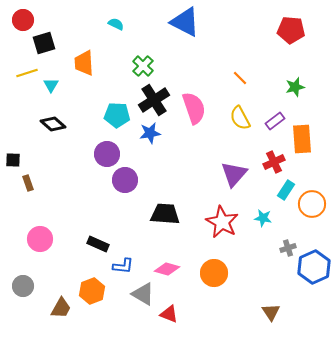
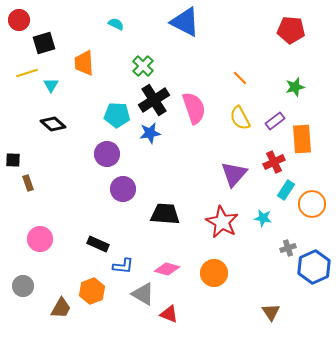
red circle at (23, 20): moved 4 px left
purple circle at (125, 180): moved 2 px left, 9 px down
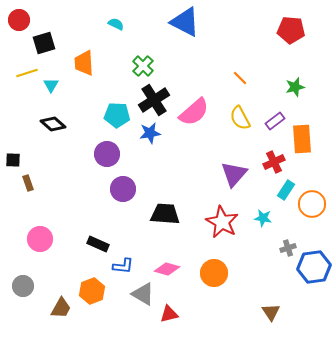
pink semicircle at (194, 108): moved 4 px down; rotated 68 degrees clockwise
blue hexagon at (314, 267): rotated 16 degrees clockwise
red triangle at (169, 314): rotated 36 degrees counterclockwise
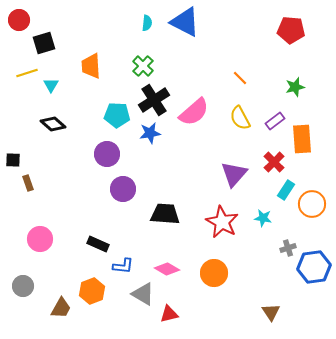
cyan semicircle at (116, 24): moved 31 px right, 1 px up; rotated 70 degrees clockwise
orange trapezoid at (84, 63): moved 7 px right, 3 px down
red cross at (274, 162): rotated 20 degrees counterclockwise
pink diamond at (167, 269): rotated 15 degrees clockwise
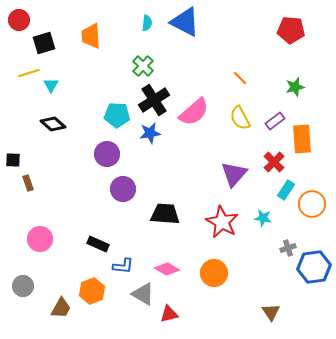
orange trapezoid at (91, 66): moved 30 px up
yellow line at (27, 73): moved 2 px right
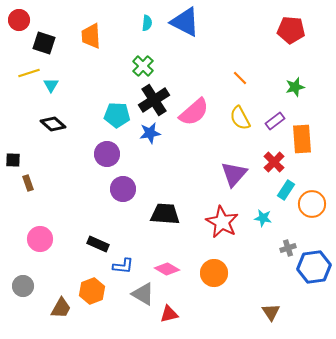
black square at (44, 43): rotated 35 degrees clockwise
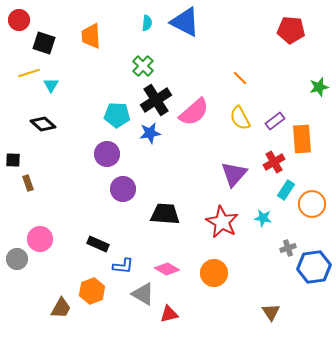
green star at (295, 87): moved 24 px right
black cross at (154, 100): moved 2 px right
black diamond at (53, 124): moved 10 px left
red cross at (274, 162): rotated 15 degrees clockwise
gray circle at (23, 286): moved 6 px left, 27 px up
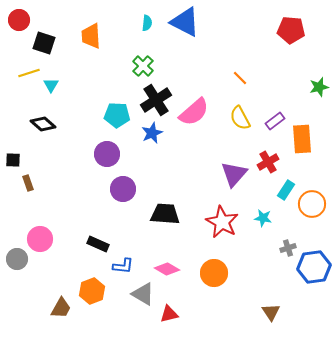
blue star at (150, 133): moved 2 px right; rotated 15 degrees counterclockwise
red cross at (274, 162): moved 6 px left
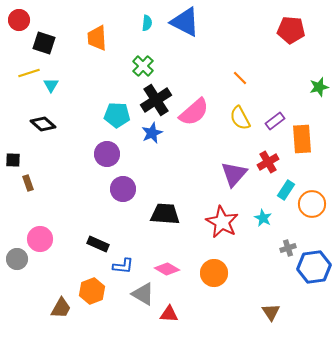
orange trapezoid at (91, 36): moved 6 px right, 2 px down
cyan star at (263, 218): rotated 18 degrees clockwise
red triangle at (169, 314): rotated 18 degrees clockwise
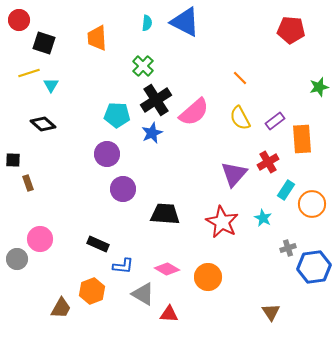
orange circle at (214, 273): moved 6 px left, 4 px down
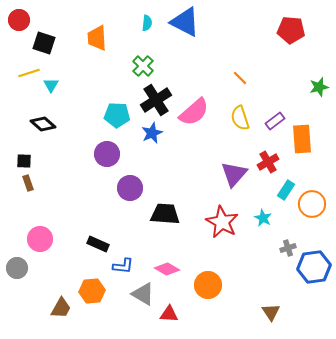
yellow semicircle at (240, 118): rotated 10 degrees clockwise
black square at (13, 160): moved 11 px right, 1 px down
purple circle at (123, 189): moved 7 px right, 1 px up
gray circle at (17, 259): moved 9 px down
orange circle at (208, 277): moved 8 px down
orange hexagon at (92, 291): rotated 15 degrees clockwise
